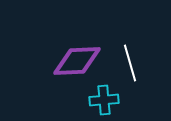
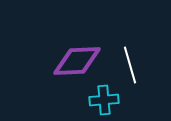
white line: moved 2 px down
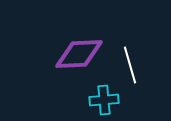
purple diamond: moved 2 px right, 7 px up
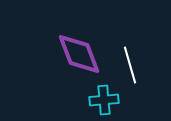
purple diamond: rotated 72 degrees clockwise
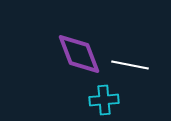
white line: rotated 63 degrees counterclockwise
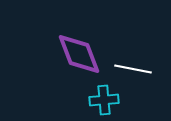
white line: moved 3 px right, 4 px down
